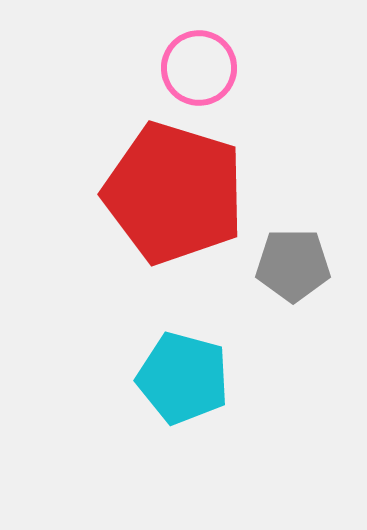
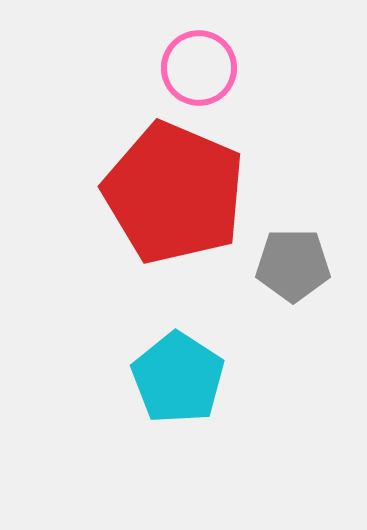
red pentagon: rotated 6 degrees clockwise
cyan pentagon: moved 5 px left; rotated 18 degrees clockwise
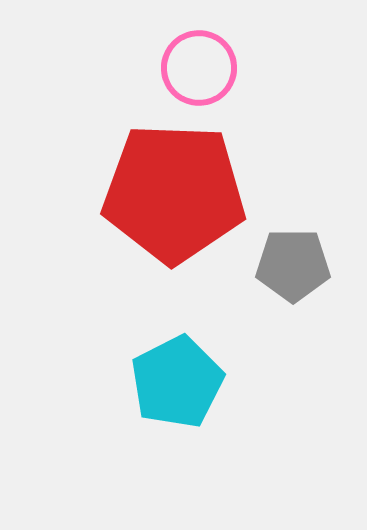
red pentagon: rotated 21 degrees counterclockwise
cyan pentagon: moved 1 px left, 4 px down; rotated 12 degrees clockwise
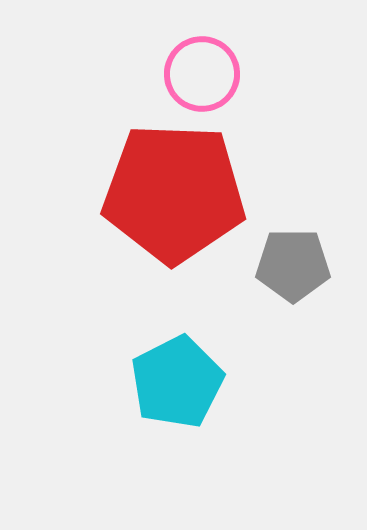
pink circle: moved 3 px right, 6 px down
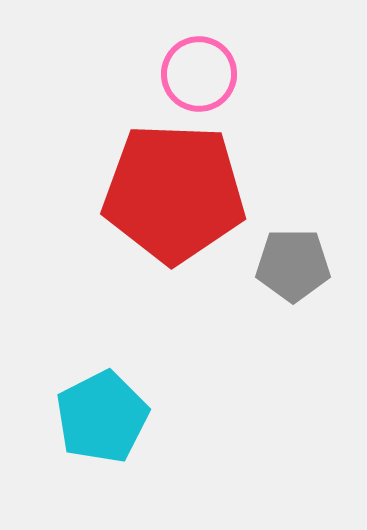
pink circle: moved 3 px left
cyan pentagon: moved 75 px left, 35 px down
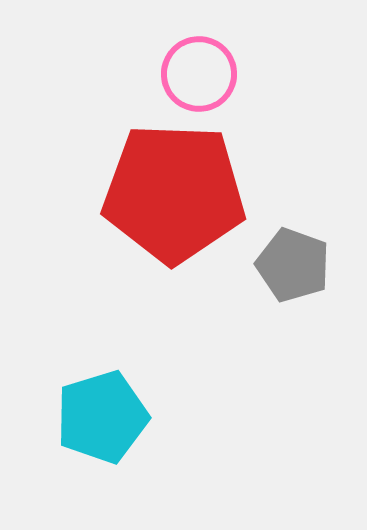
gray pentagon: rotated 20 degrees clockwise
cyan pentagon: rotated 10 degrees clockwise
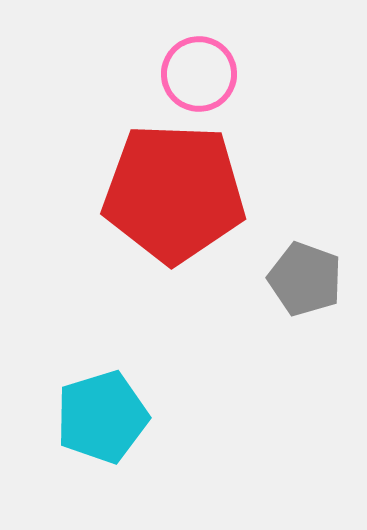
gray pentagon: moved 12 px right, 14 px down
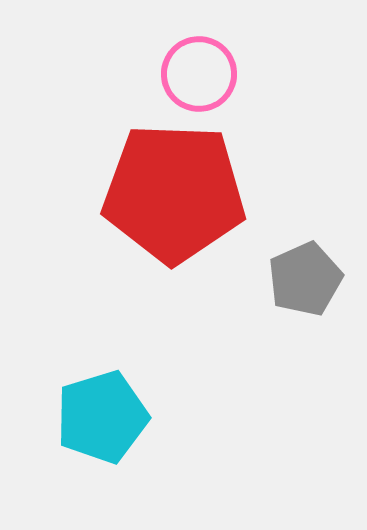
gray pentagon: rotated 28 degrees clockwise
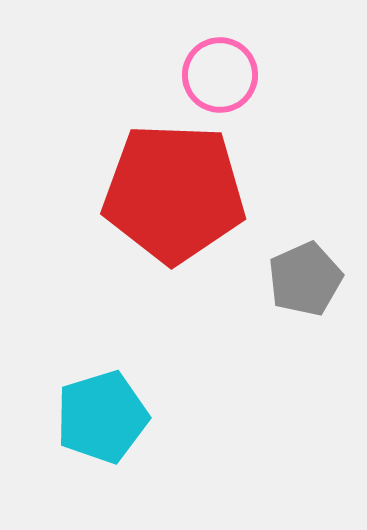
pink circle: moved 21 px right, 1 px down
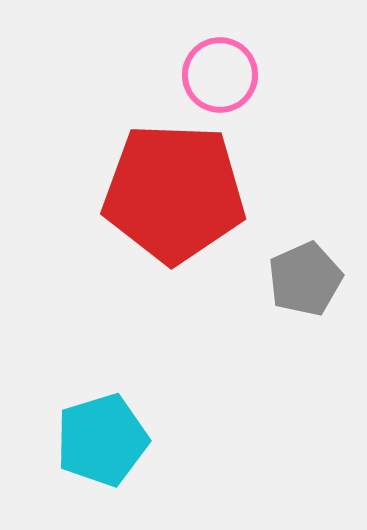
cyan pentagon: moved 23 px down
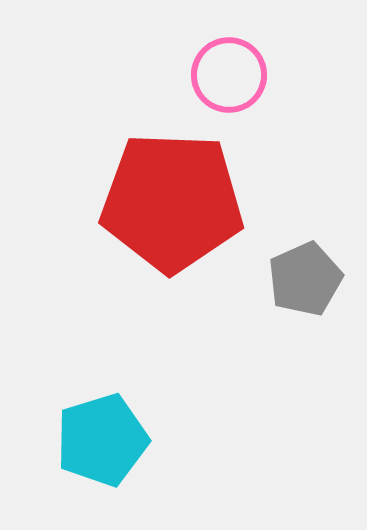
pink circle: moved 9 px right
red pentagon: moved 2 px left, 9 px down
